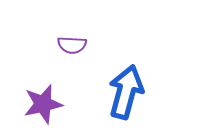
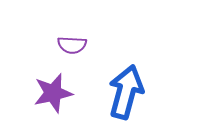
purple star: moved 10 px right, 11 px up
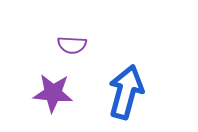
purple star: rotated 18 degrees clockwise
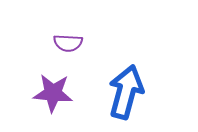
purple semicircle: moved 4 px left, 2 px up
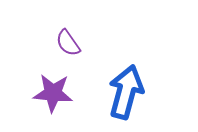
purple semicircle: rotated 52 degrees clockwise
